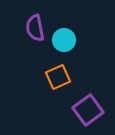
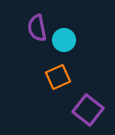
purple semicircle: moved 2 px right
purple square: rotated 16 degrees counterclockwise
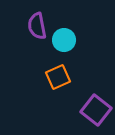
purple semicircle: moved 2 px up
purple square: moved 8 px right
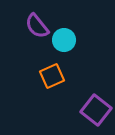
purple semicircle: rotated 28 degrees counterclockwise
orange square: moved 6 px left, 1 px up
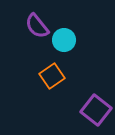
orange square: rotated 10 degrees counterclockwise
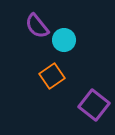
purple square: moved 2 px left, 5 px up
